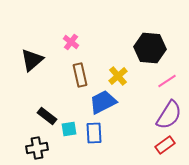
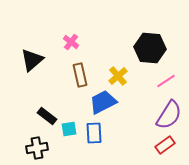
pink line: moved 1 px left
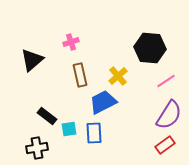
pink cross: rotated 35 degrees clockwise
